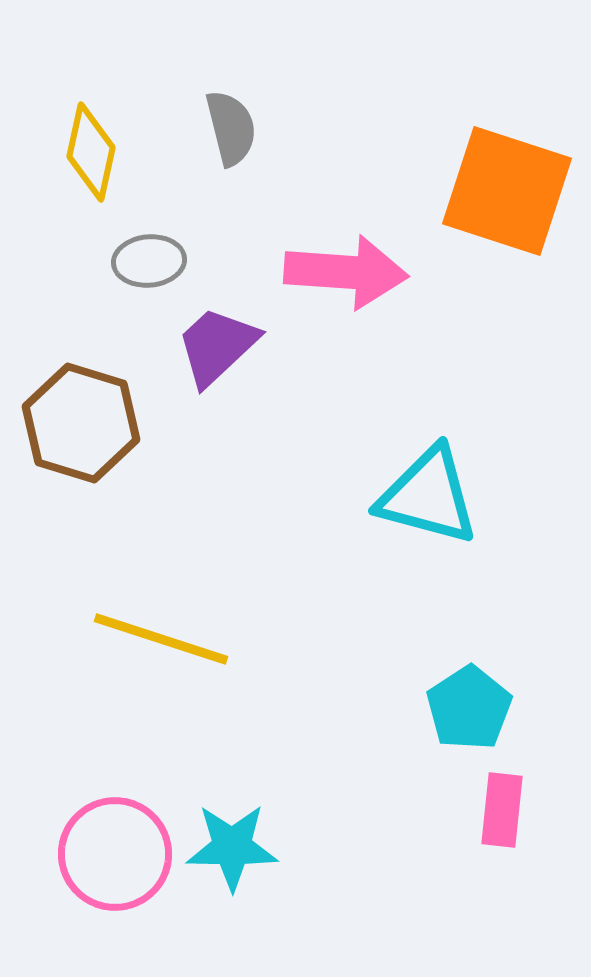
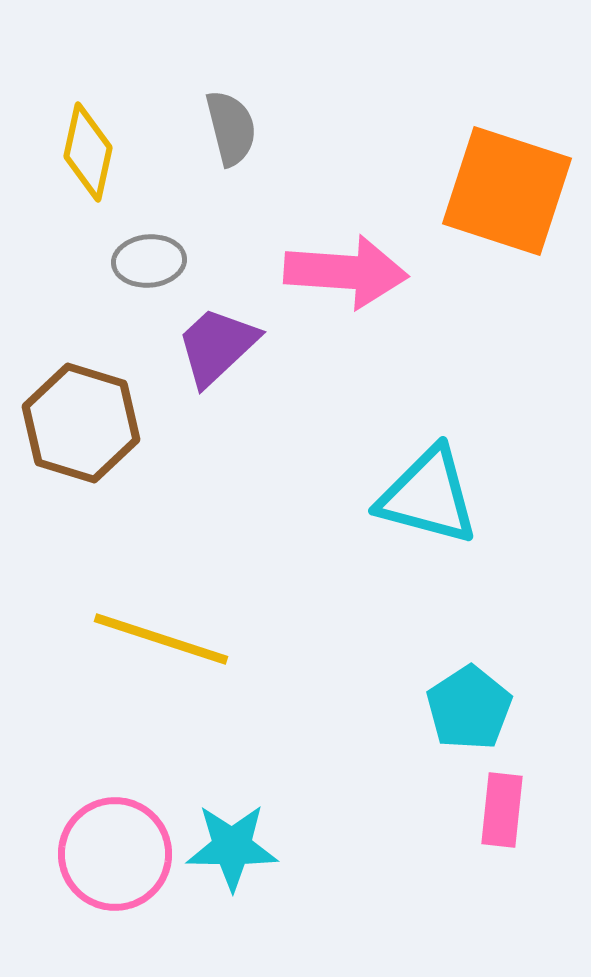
yellow diamond: moved 3 px left
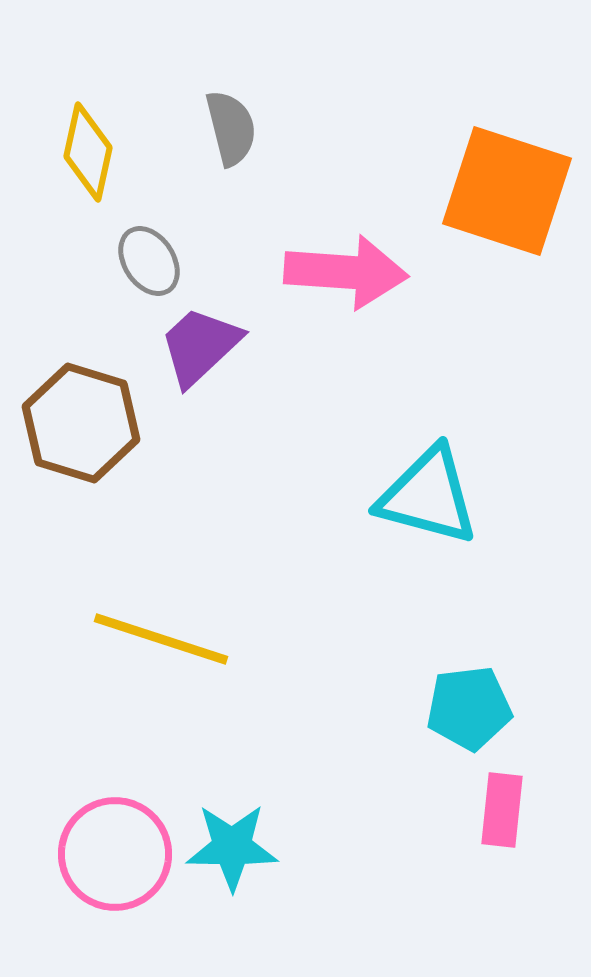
gray ellipse: rotated 62 degrees clockwise
purple trapezoid: moved 17 px left
cyan pentagon: rotated 26 degrees clockwise
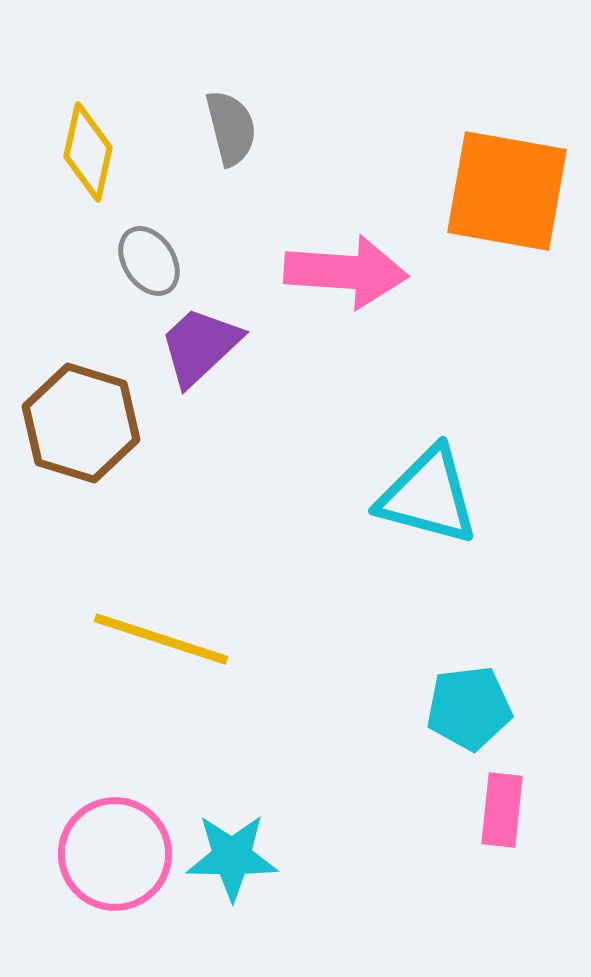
orange square: rotated 8 degrees counterclockwise
cyan star: moved 10 px down
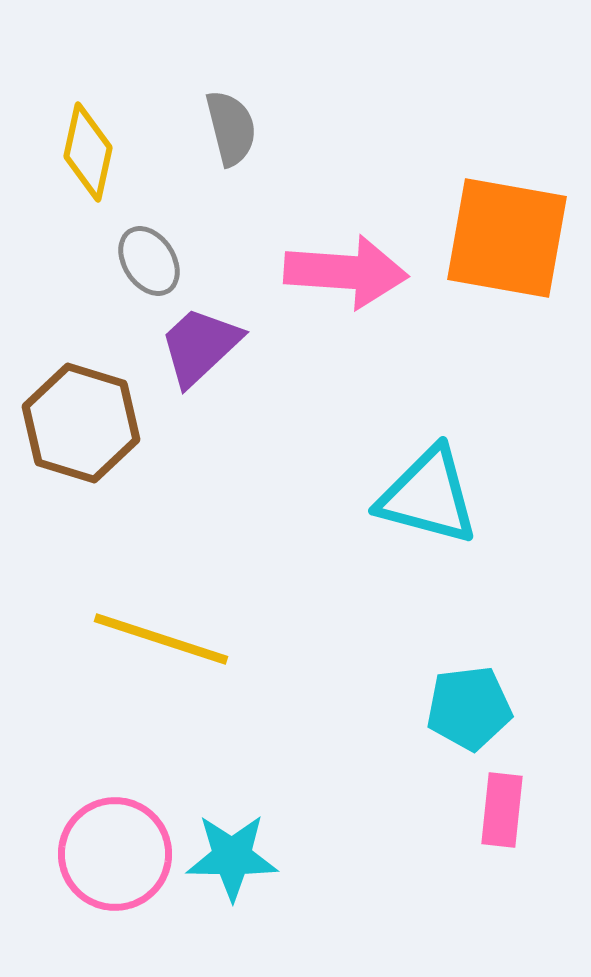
orange square: moved 47 px down
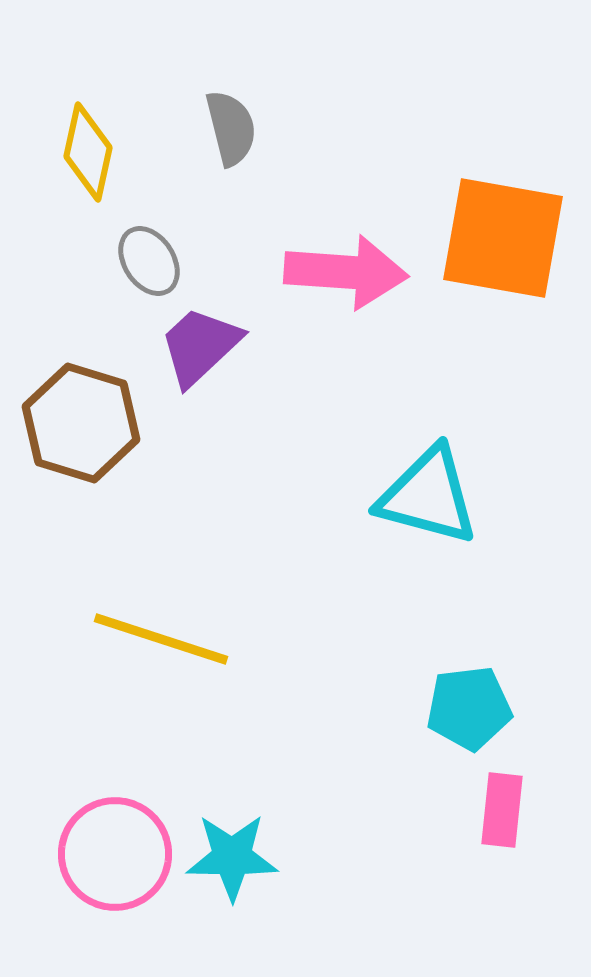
orange square: moved 4 px left
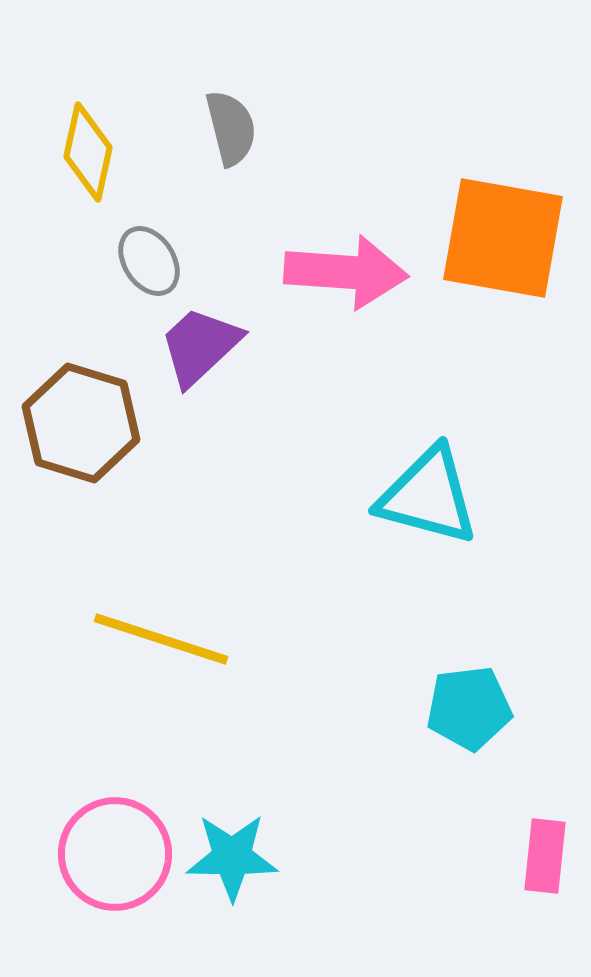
pink rectangle: moved 43 px right, 46 px down
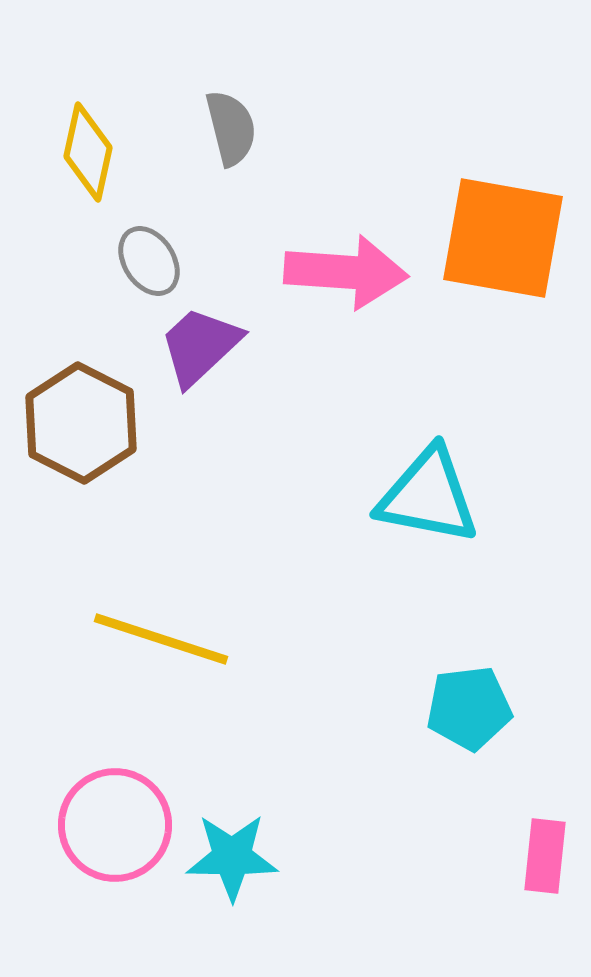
brown hexagon: rotated 10 degrees clockwise
cyan triangle: rotated 4 degrees counterclockwise
pink circle: moved 29 px up
